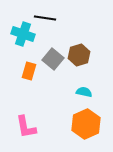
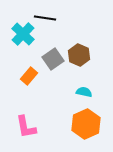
cyan cross: rotated 25 degrees clockwise
brown hexagon: rotated 20 degrees counterclockwise
gray square: rotated 15 degrees clockwise
orange rectangle: moved 5 px down; rotated 24 degrees clockwise
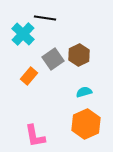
brown hexagon: rotated 10 degrees clockwise
cyan semicircle: rotated 28 degrees counterclockwise
pink L-shape: moved 9 px right, 9 px down
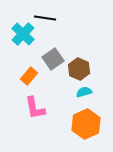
brown hexagon: moved 14 px down; rotated 10 degrees counterclockwise
pink L-shape: moved 28 px up
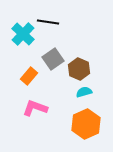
black line: moved 3 px right, 4 px down
pink L-shape: rotated 120 degrees clockwise
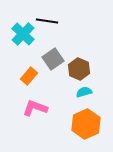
black line: moved 1 px left, 1 px up
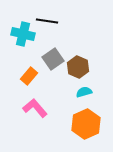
cyan cross: rotated 30 degrees counterclockwise
brown hexagon: moved 1 px left, 2 px up
pink L-shape: rotated 30 degrees clockwise
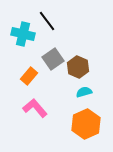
black line: rotated 45 degrees clockwise
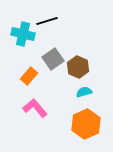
black line: rotated 70 degrees counterclockwise
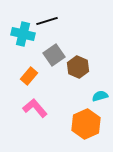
gray square: moved 1 px right, 4 px up
cyan semicircle: moved 16 px right, 4 px down
